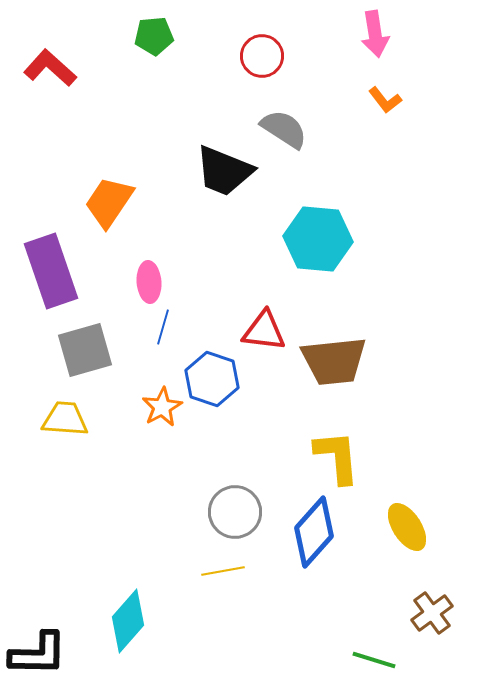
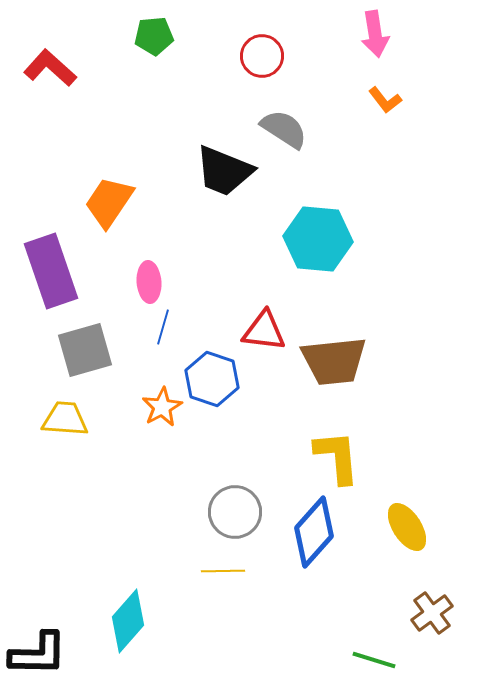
yellow line: rotated 9 degrees clockwise
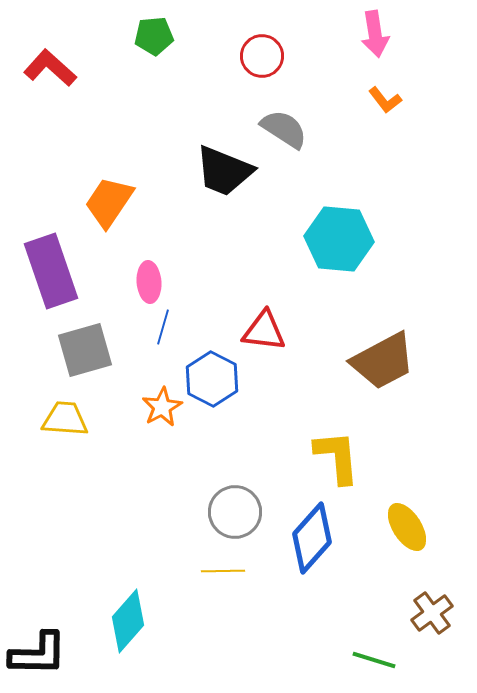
cyan hexagon: moved 21 px right
brown trapezoid: moved 49 px right; rotated 22 degrees counterclockwise
blue hexagon: rotated 8 degrees clockwise
blue diamond: moved 2 px left, 6 px down
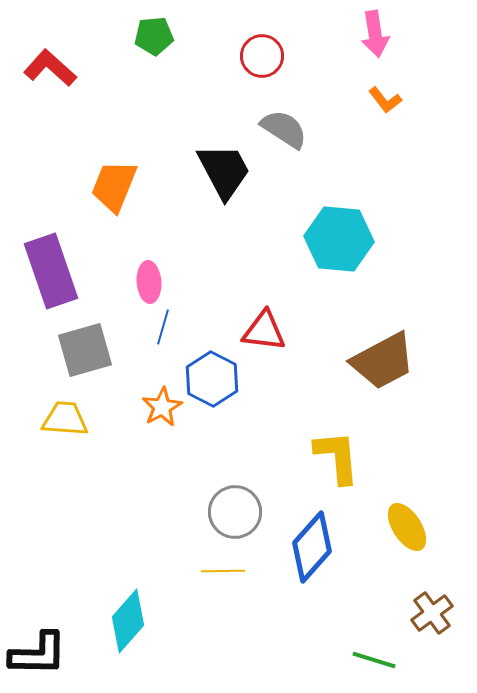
black trapezoid: rotated 140 degrees counterclockwise
orange trapezoid: moved 5 px right, 16 px up; rotated 12 degrees counterclockwise
blue diamond: moved 9 px down
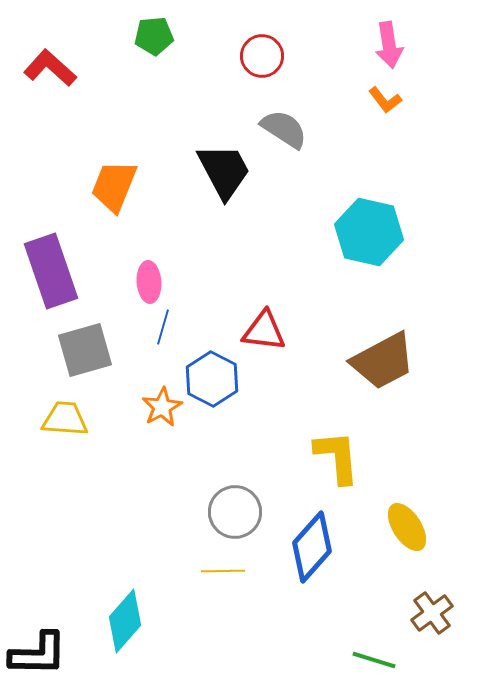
pink arrow: moved 14 px right, 11 px down
cyan hexagon: moved 30 px right, 7 px up; rotated 8 degrees clockwise
cyan diamond: moved 3 px left
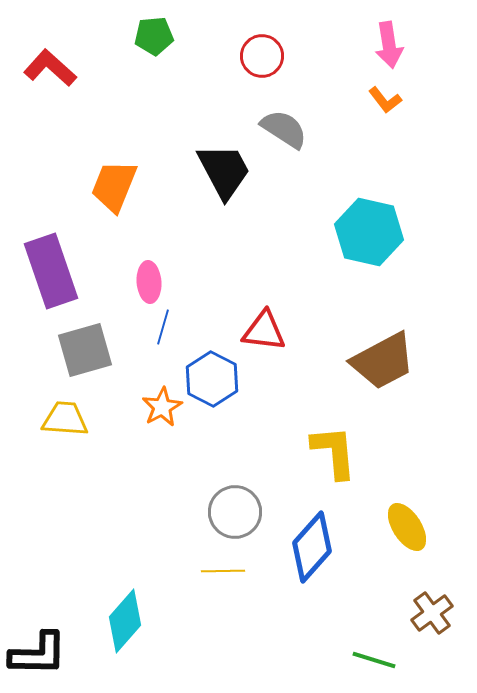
yellow L-shape: moved 3 px left, 5 px up
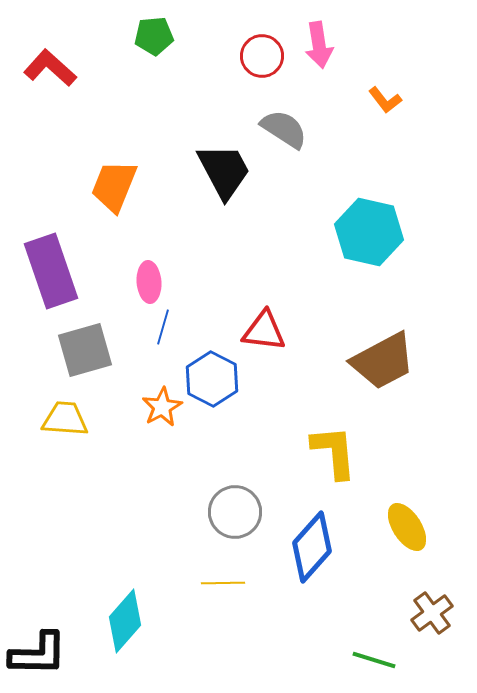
pink arrow: moved 70 px left
yellow line: moved 12 px down
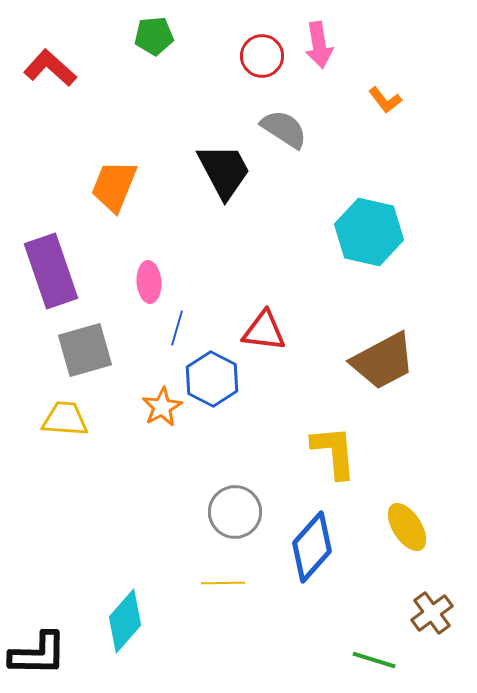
blue line: moved 14 px right, 1 px down
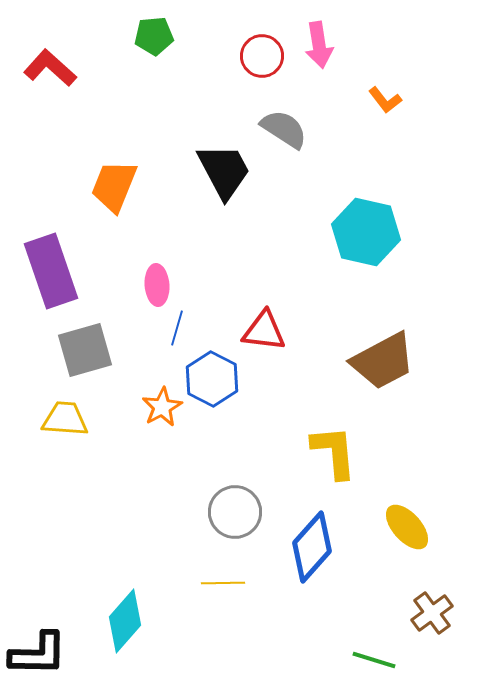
cyan hexagon: moved 3 px left
pink ellipse: moved 8 px right, 3 px down
yellow ellipse: rotated 9 degrees counterclockwise
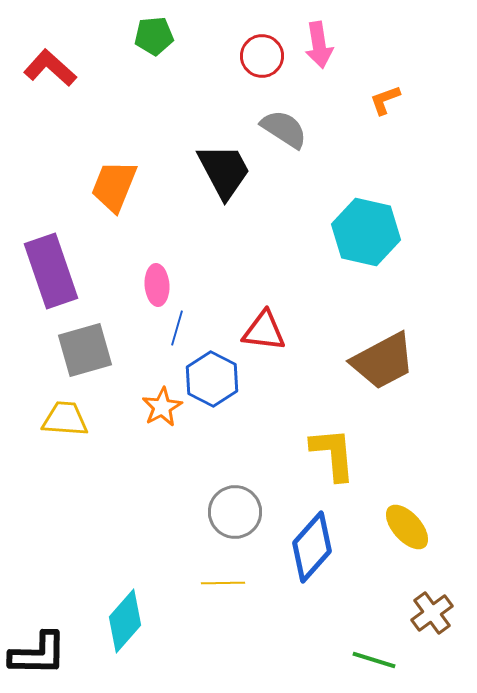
orange L-shape: rotated 108 degrees clockwise
yellow L-shape: moved 1 px left, 2 px down
